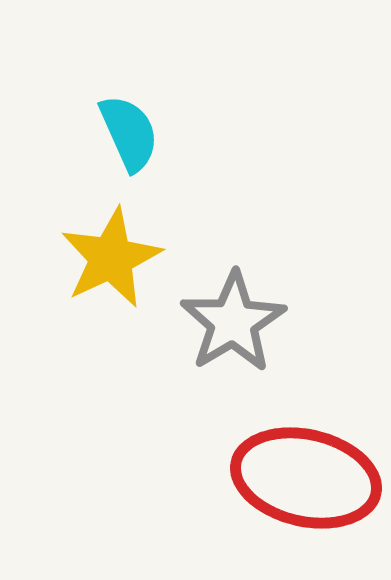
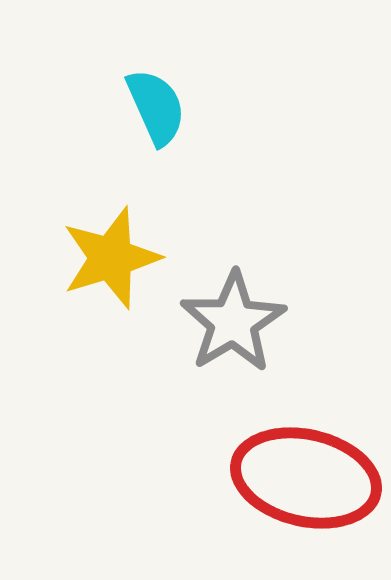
cyan semicircle: moved 27 px right, 26 px up
yellow star: rotated 8 degrees clockwise
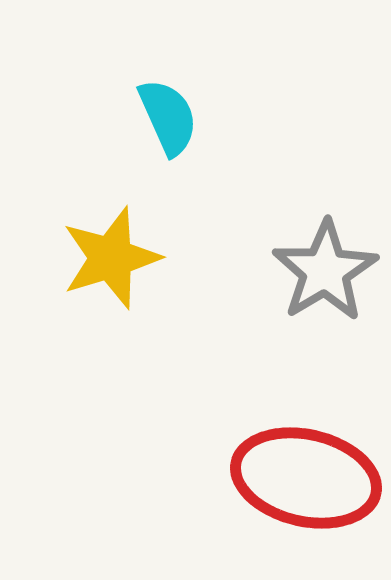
cyan semicircle: moved 12 px right, 10 px down
gray star: moved 92 px right, 51 px up
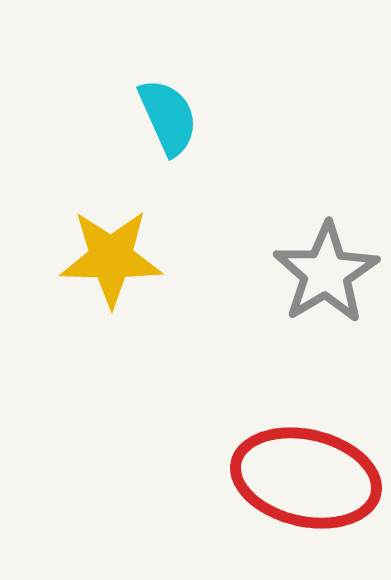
yellow star: rotated 18 degrees clockwise
gray star: moved 1 px right, 2 px down
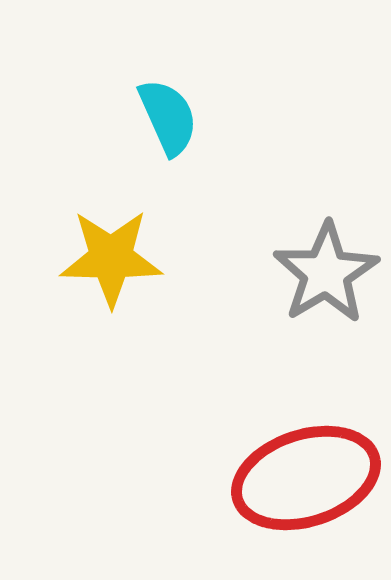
red ellipse: rotated 31 degrees counterclockwise
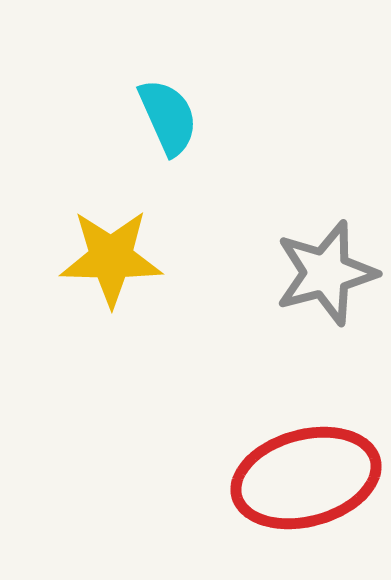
gray star: rotated 16 degrees clockwise
red ellipse: rotated 3 degrees clockwise
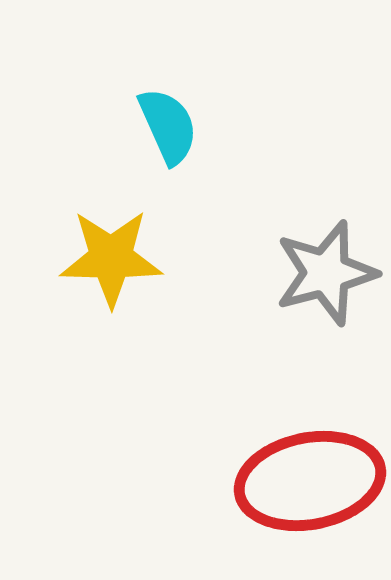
cyan semicircle: moved 9 px down
red ellipse: moved 4 px right, 3 px down; rotated 4 degrees clockwise
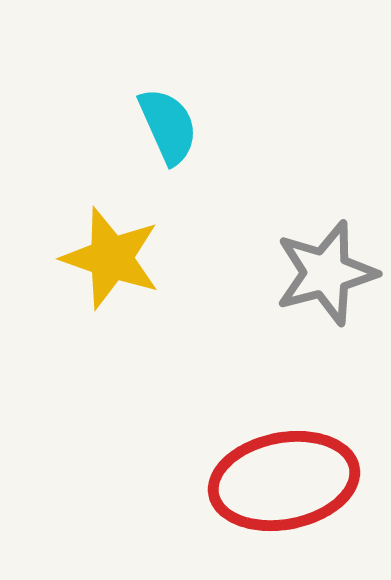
yellow star: rotated 18 degrees clockwise
red ellipse: moved 26 px left
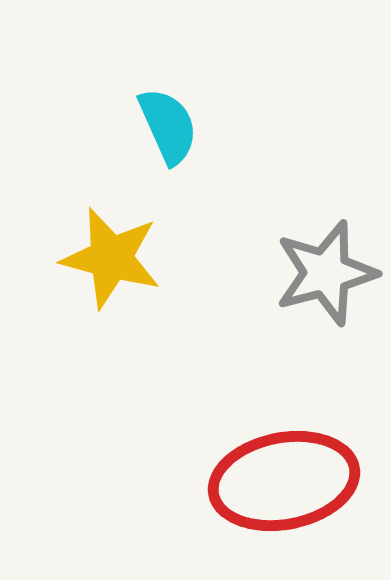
yellow star: rotated 4 degrees counterclockwise
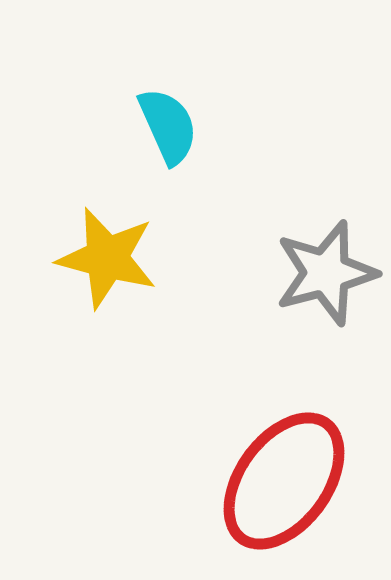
yellow star: moved 4 px left
red ellipse: rotated 43 degrees counterclockwise
